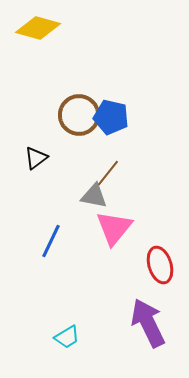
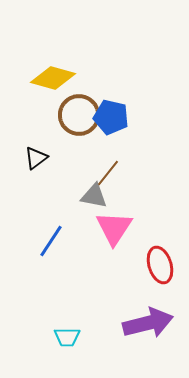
yellow diamond: moved 15 px right, 50 px down
pink triangle: rotated 6 degrees counterclockwise
blue line: rotated 8 degrees clockwise
purple arrow: rotated 102 degrees clockwise
cyan trapezoid: rotated 32 degrees clockwise
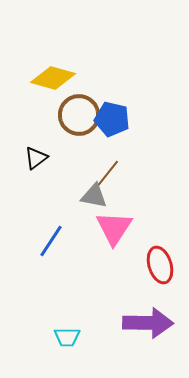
blue pentagon: moved 1 px right, 2 px down
purple arrow: rotated 15 degrees clockwise
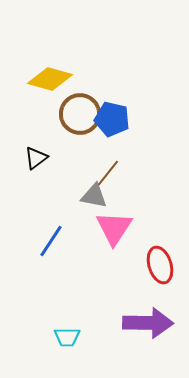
yellow diamond: moved 3 px left, 1 px down
brown circle: moved 1 px right, 1 px up
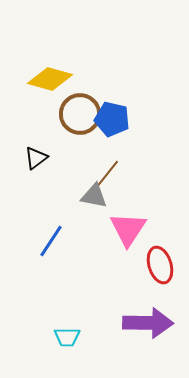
pink triangle: moved 14 px right, 1 px down
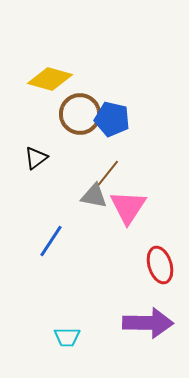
pink triangle: moved 22 px up
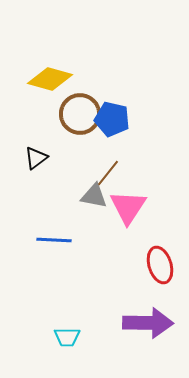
blue line: moved 3 px right, 1 px up; rotated 60 degrees clockwise
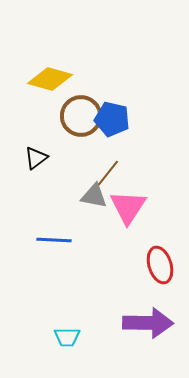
brown circle: moved 1 px right, 2 px down
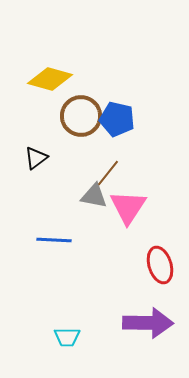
blue pentagon: moved 5 px right
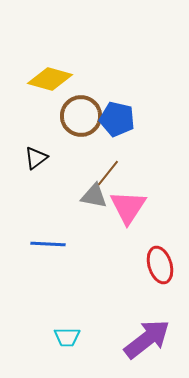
blue line: moved 6 px left, 4 px down
purple arrow: moved 1 px left, 16 px down; rotated 39 degrees counterclockwise
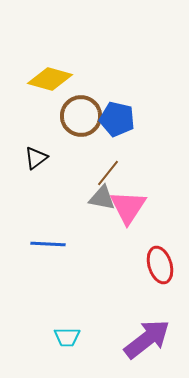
gray triangle: moved 8 px right, 2 px down
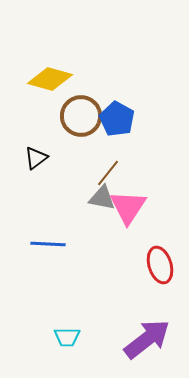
blue pentagon: rotated 16 degrees clockwise
